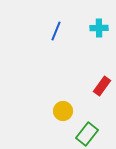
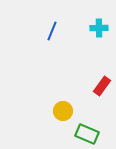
blue line: moved 4 px left
green rectangle: rotated 75 degrees clockwise
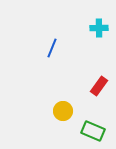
blue line: moved 17 px down
red rectangle: moved 3 px left
green rectangle: moved 6 px right, 3 px up
